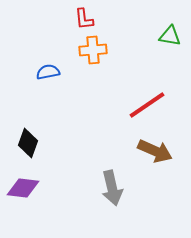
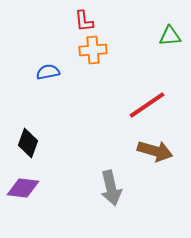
red L-shape: moved 2 px down
green triangle: rotated 15 degrees counterclockwise
brown arrow: rotated 8 degrees counterclockwise
gray arrow: moved 1 px left
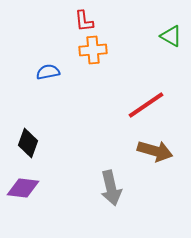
green triangle: moved 1 px right; rotated 35 degrees clockwise
red line: moved 1 px left
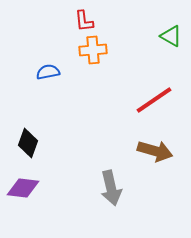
red line: moved 8 px right, 5 px up
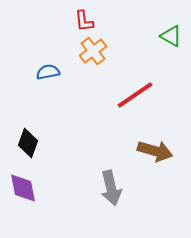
orange cross: moved 1 px down; rotated 32 degrees counterclockwise
red line: moved 19 px left, 5 px up
purple diamond: rotated 72 degrees clockwise
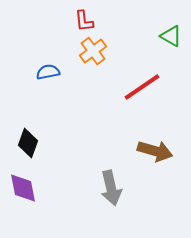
red line: moved 7 px right, 8 px up
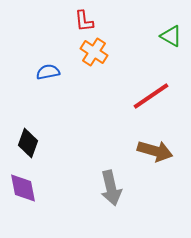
orange cross: moved 1 px right, 1 px down; rotated 20 degrees counterclockwise
red line: moved 9 px right, 9 px down
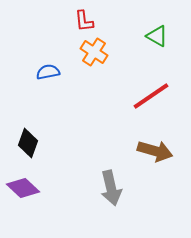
green triangle: moved 14 px left
purple diamond: rotated 36 degrees counterclockwise
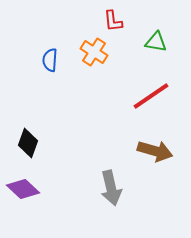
red L-shape: moved 29 px right
green triangle: moved 1 px left, 6 px down; rotated 20 degrees counterclockwise
blue semicircle: moved 2 px right, 12 px up; rotated 75 degrees counterclockwise
purple diamond: moved 1 px down
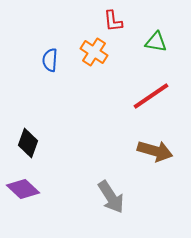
gray arrow: moved 9 px down; rotated 20 degrees counterclockwise
